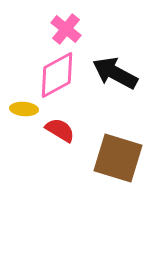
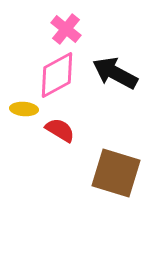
brown square: moved 2 px left, 15 px down
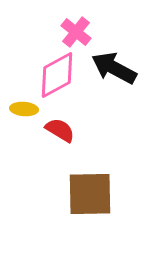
pink cross: moved 10 px right, 3 px down
black arrow: moved 1 px left, 5 px up
brown square: moved 26 px left, 21 px down; rotated 18 degrees counterclockwise
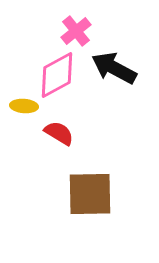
pink cross: moved 1 px up; rotated 12 degrees clockwise
yellow ellipse: moved 3 px up
red semicircle: moved 1 px left, 3 px down
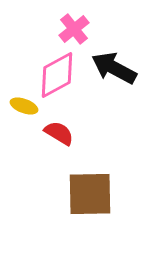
pink cross: moved 2 px left, 2 px up
yellow ellipse: rotated 16 degrees clockwise
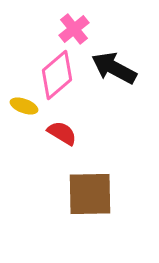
pink diamond: rotated 12 degrees counterclockwise
red semicircle: moved 3 px right
